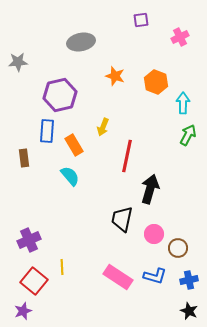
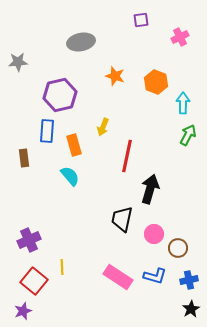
orange rectangle: rotated 15 degrees clockwise
black star: moved 2 px right, 2 px up; rotated 18 degrees clockwise
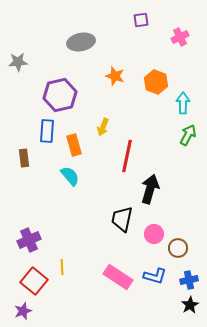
black star: moved 1 px left, 4 px up
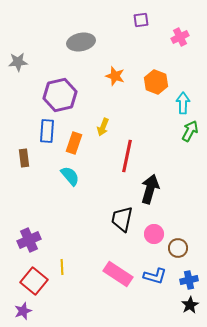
green arrow: moved 2 px right, 4 px up
orange rectangle: moved 2 px up; rotated 35 degrees clockwise
pink rectangle: moved 3 px up
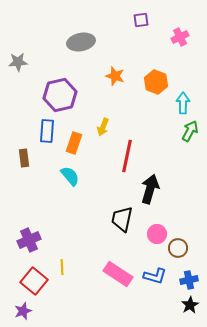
pink circle: moved 3 px right
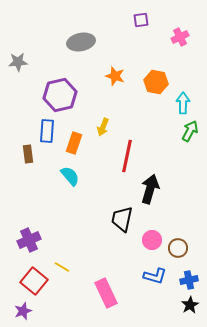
orange hexagon: rotated 10 degrees counterclockwise
brown rectangle: moved 4 px right, 4 px up
pink circle: moved 5 px left, 6 px down
yellow line: rotated 56 degrees counterclockwise
pink rectangle: moved 12 px left, 19 px down; rotated 32 degrees clockwise
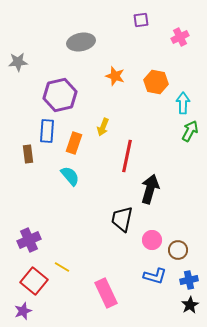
brown circle: moved 2 px down
